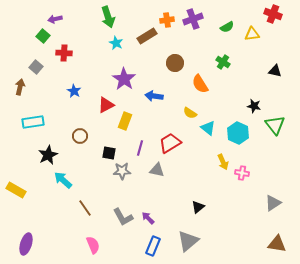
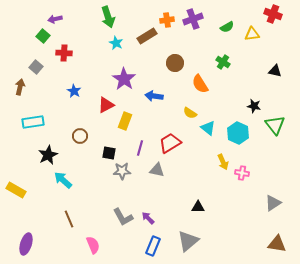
black triangle at (198, 207): rotated 40 degrees clockwise
brown line at (85, 208): moved 16 px left, 11 px down; rotated 12 degrees clockwise
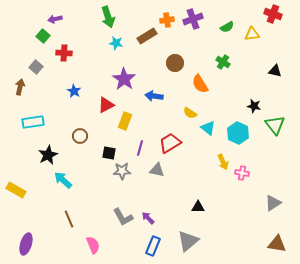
cyan star at (116, 43): rotated 16 degrees counterclockwise
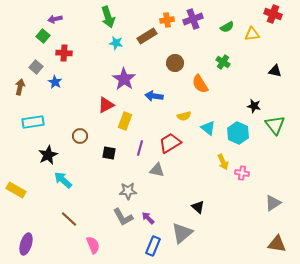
blue star at (74, 91): moved 19 px left, 9 px up
yellow semicircle at (190, 113): moved 6 px left, 3 px down; rotated 48 degrees counterclockwise
gray star at (122, 171): moved 6 px right, 20 px down
black triangle at (198, 207): rotated 40 degrees clockwise
brown line at (69, 219): rotated 24 degrees counterclockwise
gray triangle at (188, 241): moved 6 px left, 8 px up
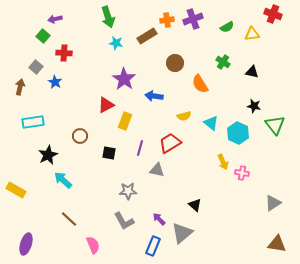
black triangle at (275, 71): moved 23 px left, 1 px down
cyan triangle at (208, 128): moved 3 px right, 5 px up
black triangle at (198, 207): moved 3 px left, 2 px up
gray L-shape at (123, 217): moved 1 px right, 4 px down
purple arrow at (148, 218): moved 11 px right, 1 px down
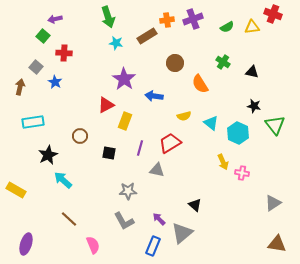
yellow triangle at (252, 34): moved 7 px up
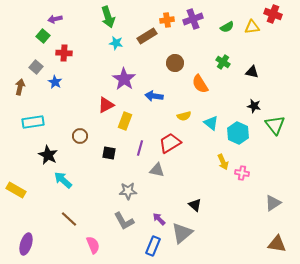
black star at (48, 155): rotated 18 degrees counterclockwise
